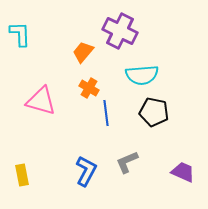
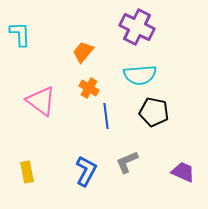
purple cross: moved 17 px right, 4 px up
cyan semicircle: moved 2 px left
pink triangle: rotated 20 degrees clockwise
blue line: moved 3 px down
yellow rectangle: moved 5 px right, 3 px up
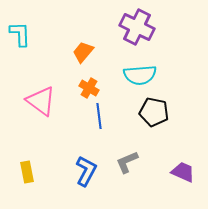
blue line: moved 7 px left
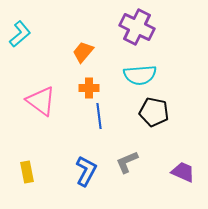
cyan L-shape: rotated 52 degrees clockwise
orange cross: rotated 30 degrees counterclockwise
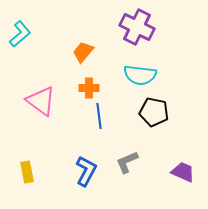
cyan semicircle: rotated 12 degrees clockwise
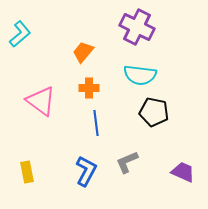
blue line: moved 3 px left, 7 px down
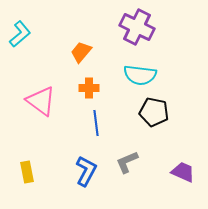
orange trapezoid: moved 2 px left
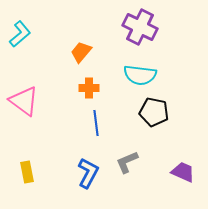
purple cross: moved 3 px right
pink triangle: moved 17 px left
blue L-shape: moved 2 px right, 2 px down
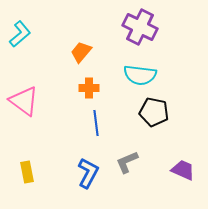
purple trapezoid: moved 2 px up
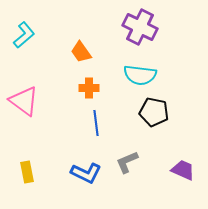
cyan L-shape: moved 4 px right, 1 px down
orange trapezoid: rotated 75 degrees counterclockwise
blue L-shape: moved 2 px left; rotated 88 degrees clockwise
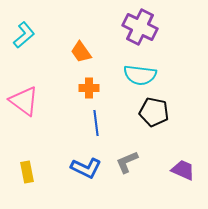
blue L-shape: moved 5 px up
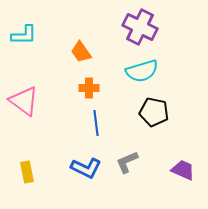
cyan L-shape: rotated 40 degrees clockwise
cyan semicircle: moved 2 px right, 4 px up; rotated 24 degrees counterclockwise
